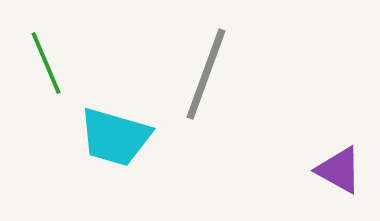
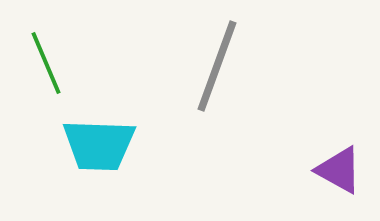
gray line: moved 11 px right, 8 px up
cyan trapezoid: moved 16 px left, 8 px down; rotated 14 degrees counterclockwise
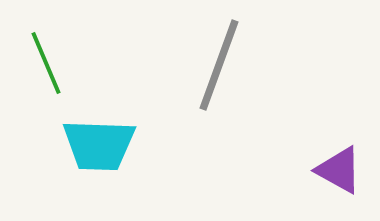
gray line: moved 2 px right, 1 px up
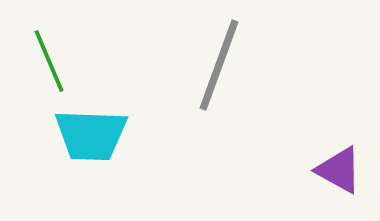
green line: moved 3 px right, 2 px up
cyan trapezoid: moved 8 px left, 10 px up
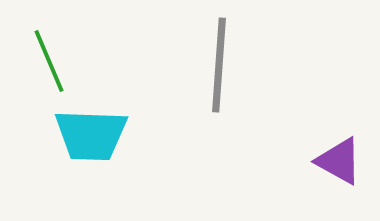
gray line: rotated 16 degrees counterclockwise
purple triangle: moved 9 px up
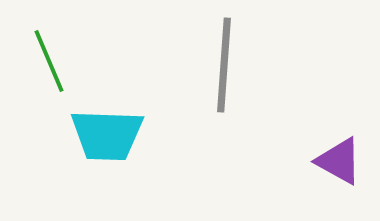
gray line: moved 5 px right
cyan trapezoid: moved 16 px right
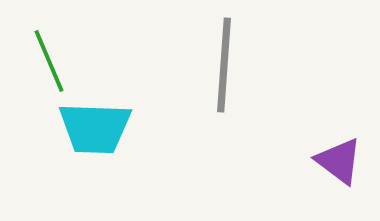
cyan trapezoid: moved 12 px left, 7 px up
purple triangle: rotated 8 degrees clockwise
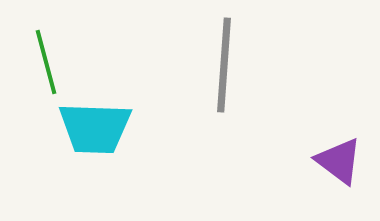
green line: moved 3 px left, 1 px down; rotated 8 degrees clockwise
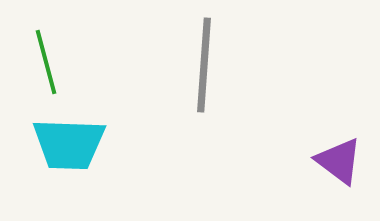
gray line: moved 20 px left
cyan trapezoid: moved 26 px left, 16 px down
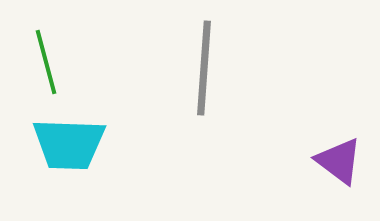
gray line: moved 3 px down
